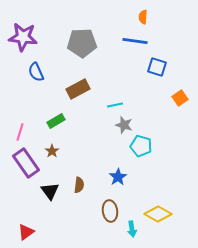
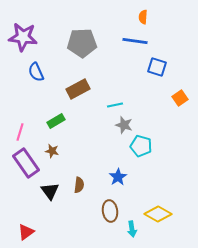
brown star: rotated 24 degrees counterclockwise
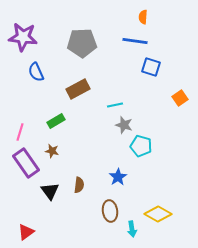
blue square: moved 6 px left
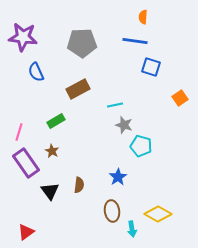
pink line: moved 1 px left
brown star: rotated 16 degrees clockwise
brown ellipse: moved 2 px right
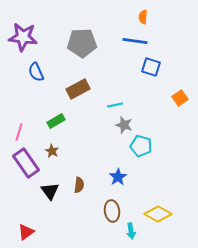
cyan arrow: moved 1 px left, 2 px down
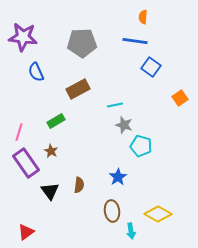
blue square: rotated 18 degrees clockwise
brown star: moved 1 px left
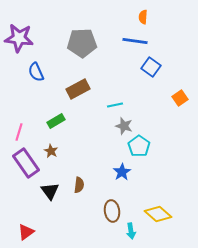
purple star: moved 4 px left, 1 px down
gray star: moved 1 px down
cyan pentagon: moved 2 px left; rotated 20 degrees clockwise
blue star: moved 4 px right, 5 px up
yellow diamond: rotated 12 degrees clockwise
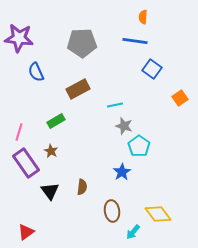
blue square: moved 1 px right, 2 px down
brown semicircle: moved 3 px right, 2 px down
yellow diamond: rotated 12 degrees clockwise
cyan arrow: moved 2 px right, 1 px down; rotated 49 degrees clockwise
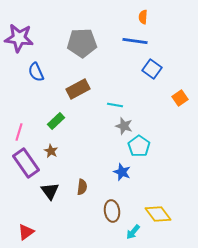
cyan line: rotated 21 degrees clockwise
green rectangle: rotated 12 degrees counterclockwise
blue star: rotated 18 degrees counterclockwise
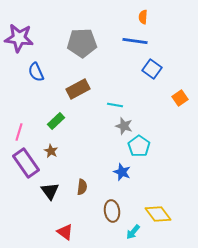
red triangle: moved 39 px right; rotated 48 degrees counterclockwise
